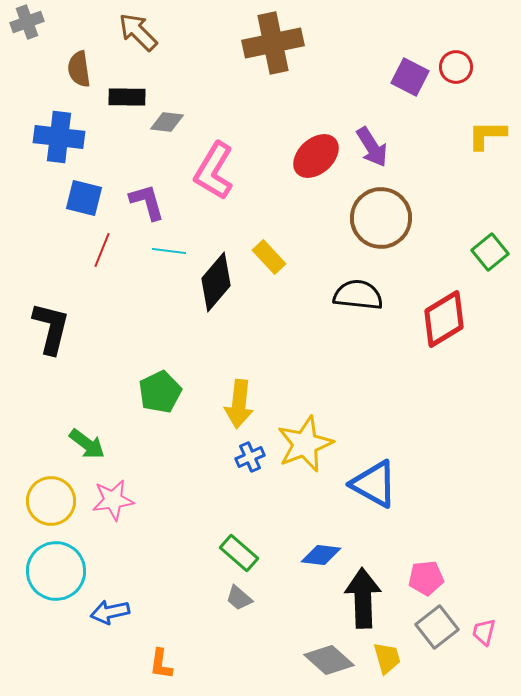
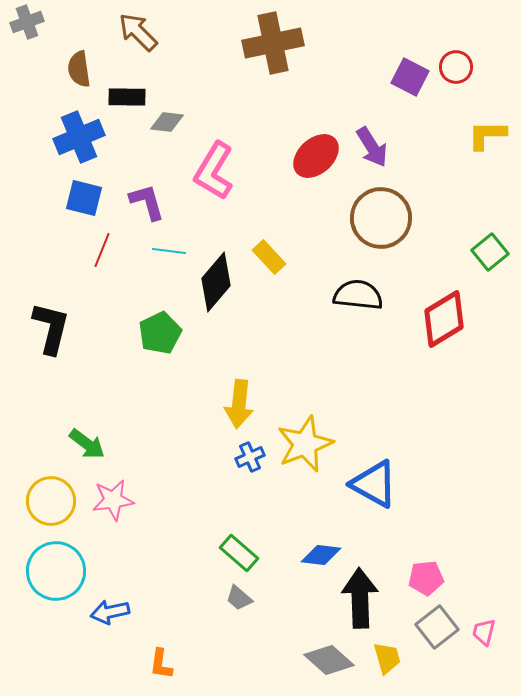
blue cross at (59, 137): moved 20 px right; rotated 30 degrees counterclockwise
green pentagon at (160, 392): moved 59 px up
black arrow at (363, 598): moved 3 px left
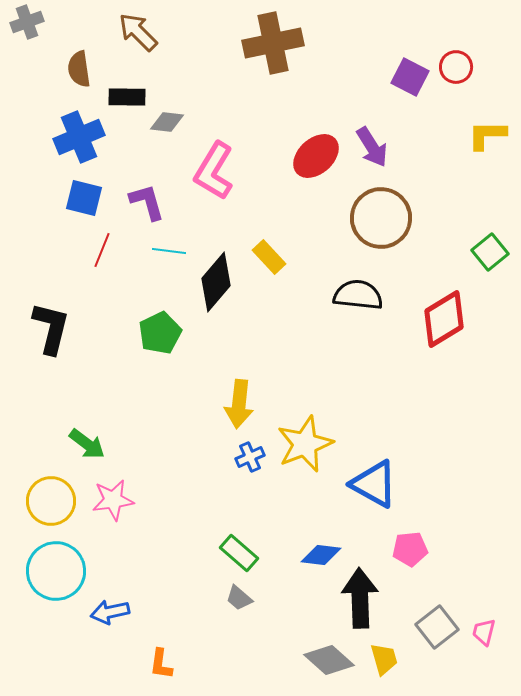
pink pentagon at (426, 578): moved 16 px left, 29 px up
yellow trapezoid at (387, 658): moved 3 px left, 1 px down
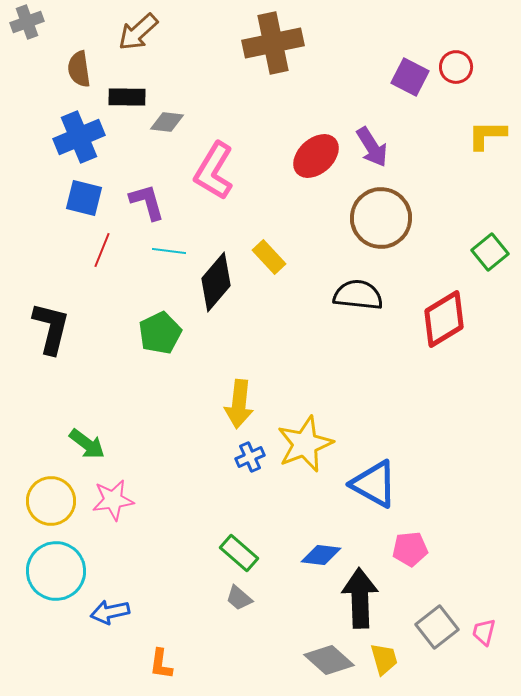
brown arrow at (138, 32): rotated 87 degrees counterclockwise
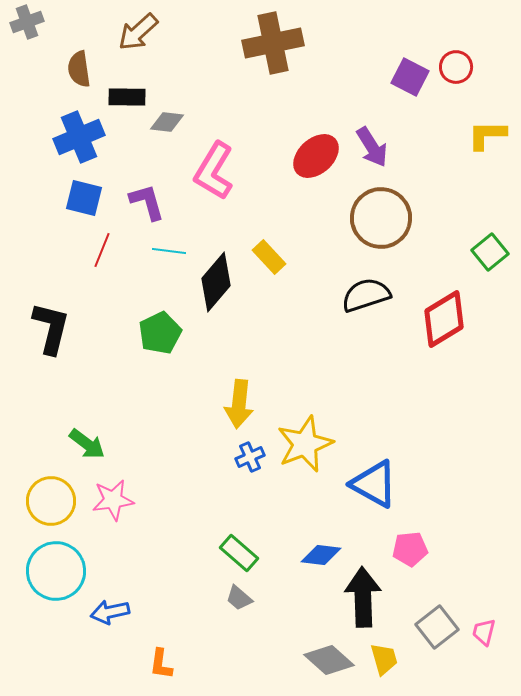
black semicircle at (358, 295): moved 8 px right; rotated 24 degrees counterclockwise
black arrow at (360, 598): moved 3 px right, 1 px up
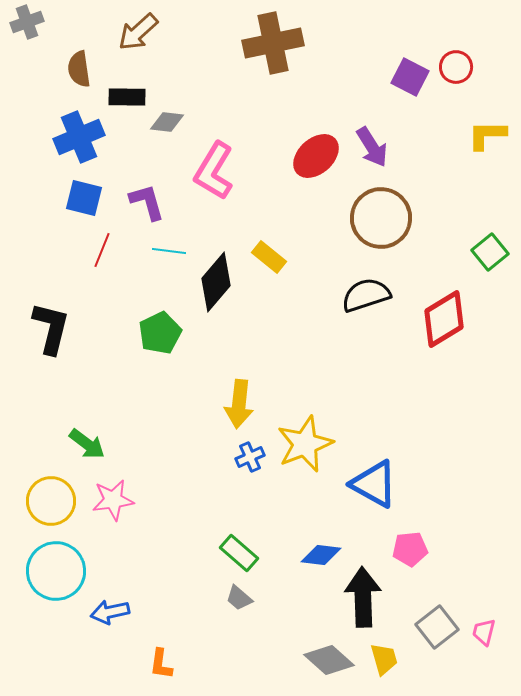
yellow rectangle at (269, 257): rotated 8 degrees counterclockwise
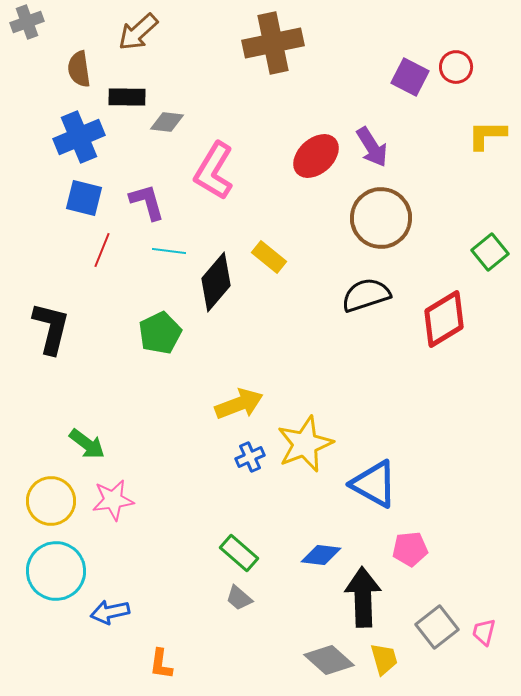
yellow arrow at (239, 404): rotated 117 degrees counterclockwise
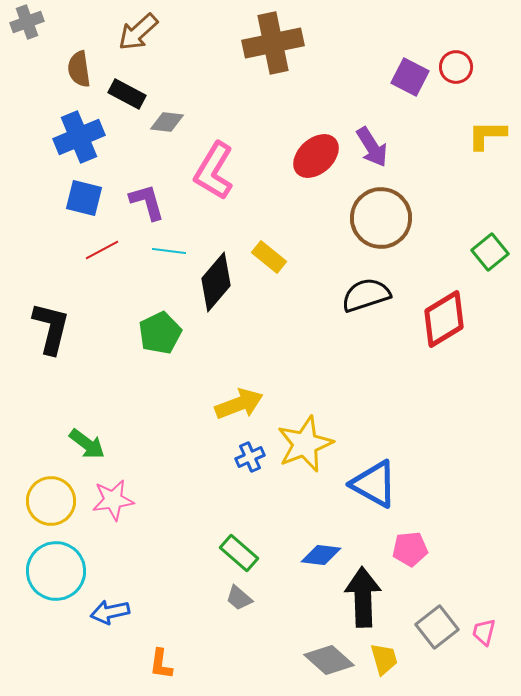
black rectangle at (127, 97): moved 3 px up; rotated 27 degrees clockwise
red line at (102, 250): rotated 40 degrees clockwise
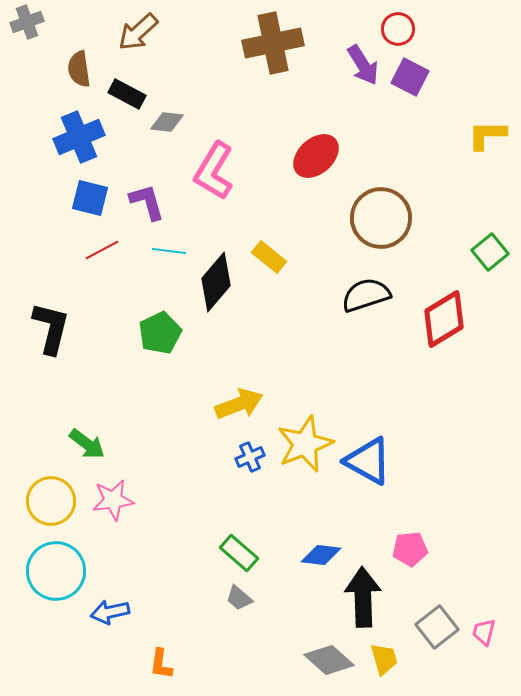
red circle at (456, 67): moved 58 px left, 38 px up
purple arrow at (372, 147): moved 9 px left, 82 px up
blue square at (84, 198): moved 6 px right
blue triangle at (374, 484): moved 6 px left, 23 px up
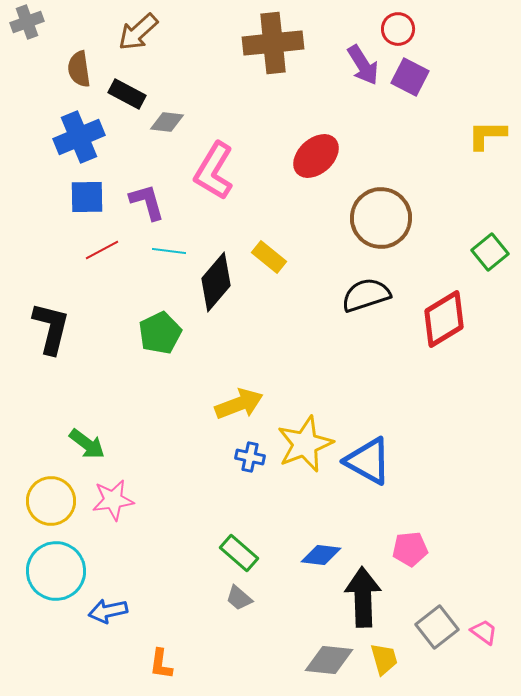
brown cross at (273, 43): rotated 6 degrees clockwise
blue square at (90, 198): moved 3 px left, 1 px up; rotated 15 degrees counterclockwise
blue cross at (250, 457): rotated 36 degrees clockwise
blue arrow at (110, 612): moved 2 px left, 1 px up
pink trapezoid at (484, 632): rotated 112 degrees clockwise
gray diamond at (329, 660): rotated 36 degrees counterclockwise
